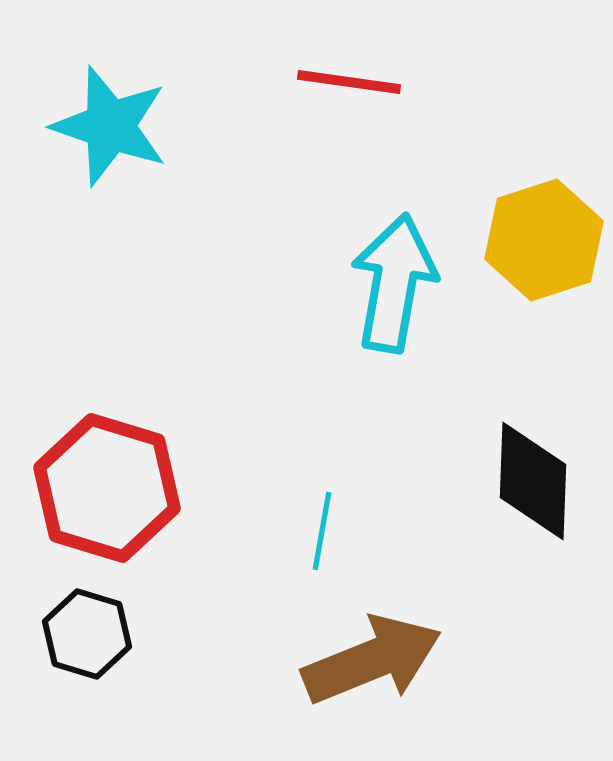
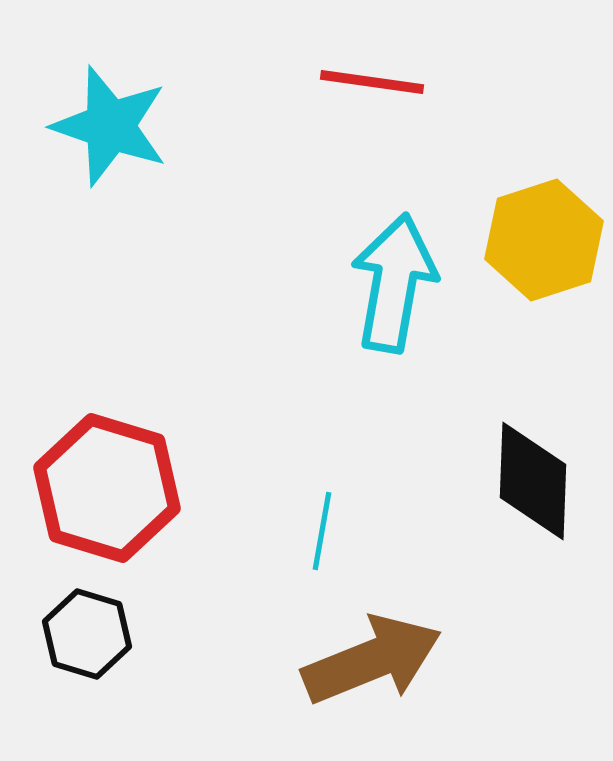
red line: moved 23 px right
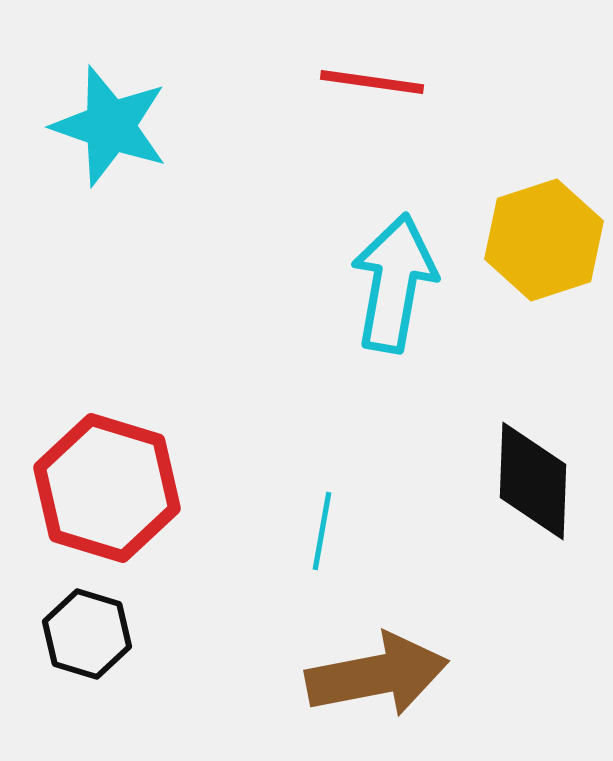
brown arrow: moved 5 px right, 15 px down; rotated 11 degrees clockwise
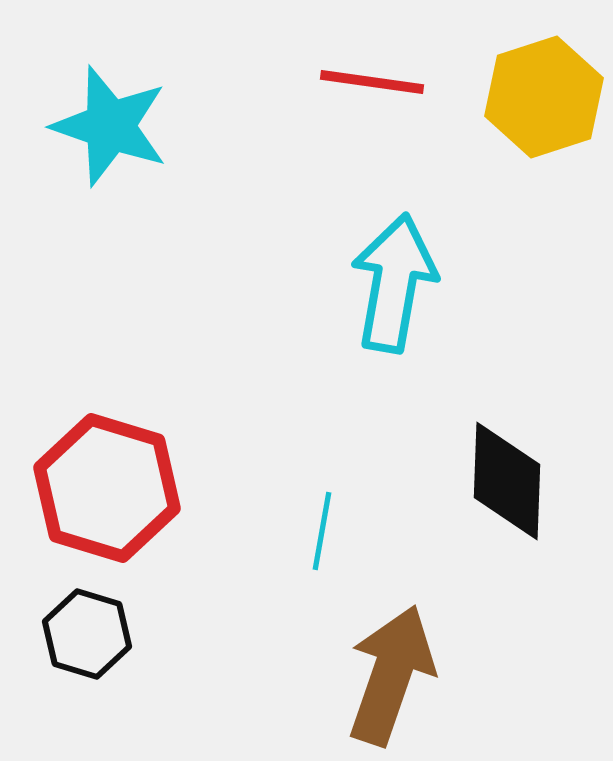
yellow hexagon: moved 143 px up
black diamond: moved 26 px left
brown arrow: moved 14 px right; rotated 60 degrees counterclockwise
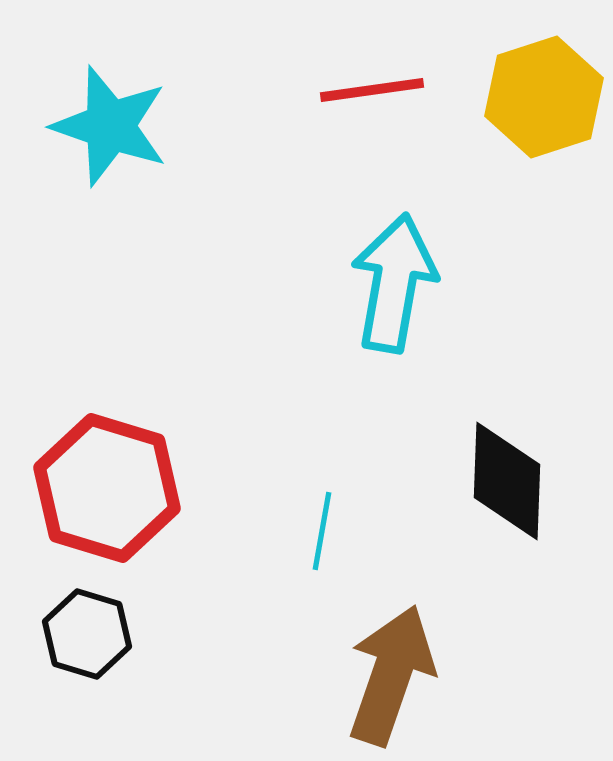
red line: moved 8 px down; rotated 16 degrees counterclockwise
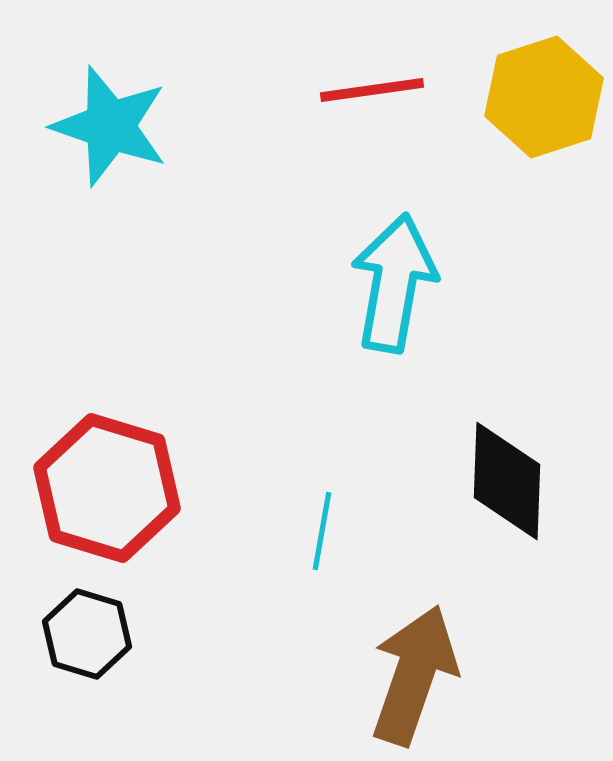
brown arrow: moved 23 px right
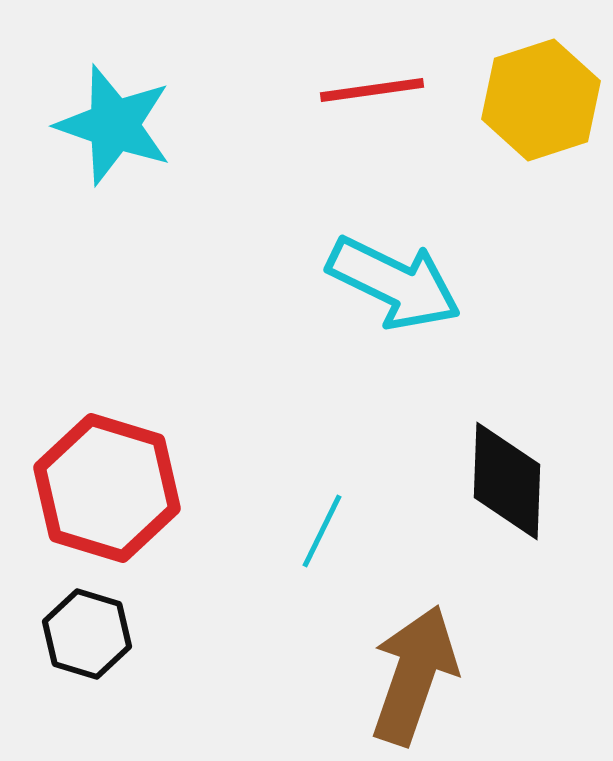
yellow hexagon: moved 3 px left, 3 px down
cyan star: moved 4 px right, 1 px up
cyan arrow: rotated 106 degrees clockwise
cyan line: rotated 16 degrees clockwise
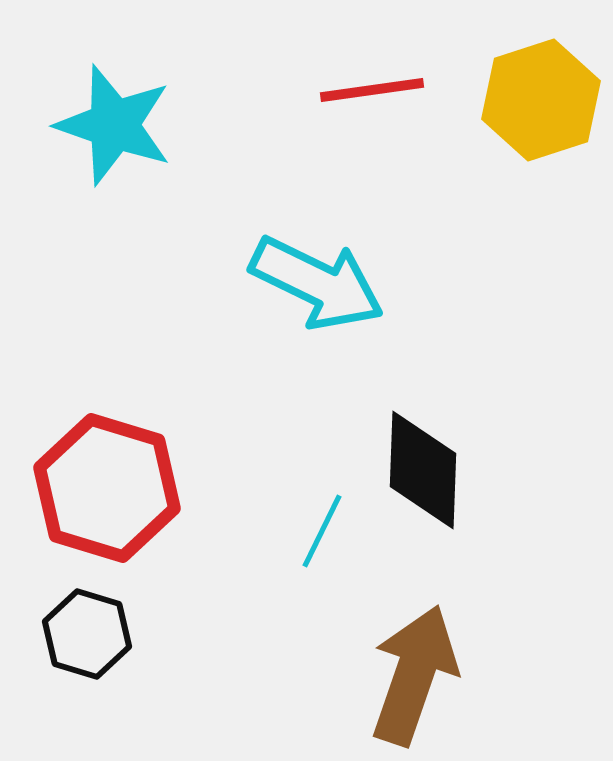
cyan arrow: moved 77 px left
black diamond: moved 84 px left, 11 px up
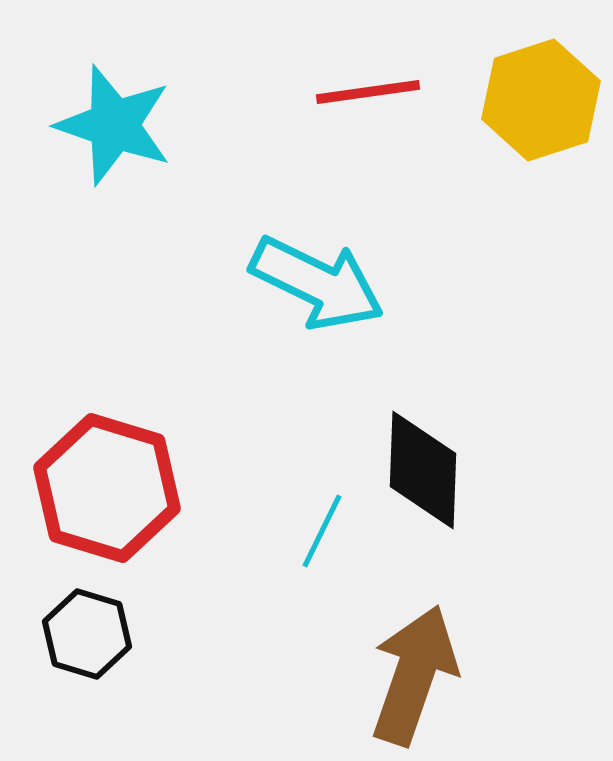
red line: moved 4 px left, 2 px down
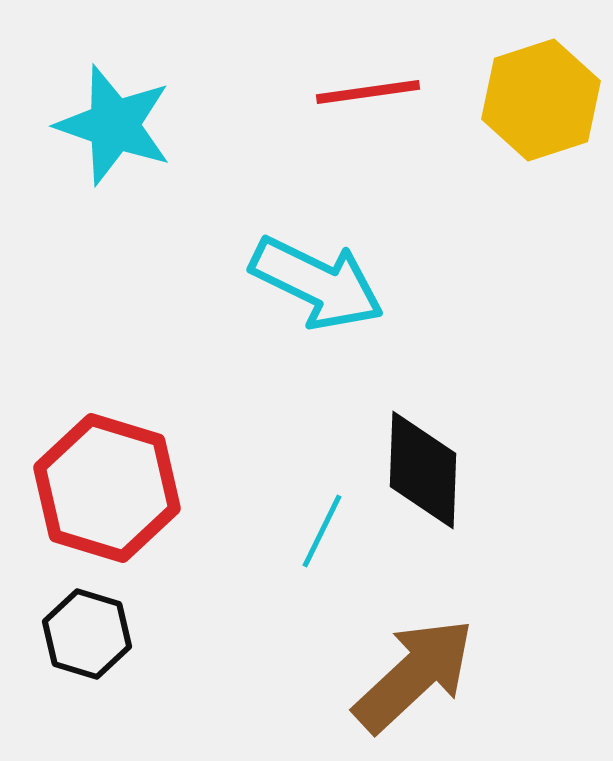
brown arrow: rotated 28 degrees clockwise
